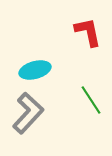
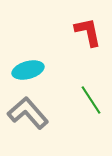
cyan ellipse: moved 7 px left
gray L-shape: rotated 84 degrees counterclockwise
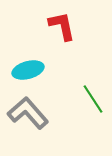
red L-shape: moved 26 px left, 6 px up
green line: moved 2 px right, 1 px up
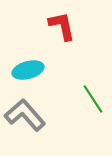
gray L-shape: moved 3 px left, 2 px down
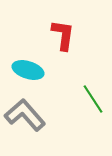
red L-shape: moved 1 px right, 9 px down; rotated 20 degrees clockwise
cyan ellipse: rotated 32 degrees clockwise
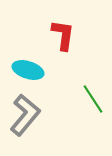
gray L-shape: rotated 81 degrees clockwise
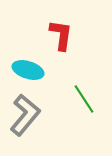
red L-shape: moved 2 px left
green line: moved 9 px left
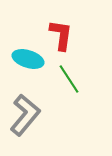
cyan ellipse: moved 11 px up
green line: moved 15 px left, 20 px up
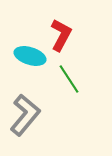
red L-shape: rotated 20 degrees clockwise
cyan ellipse: moved 2 px right, 3 px up
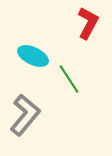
red L-shape: moved 27 px right, 12 px up
cyan ellipse: moved 3 px right; rotated 8 degrees clockwise
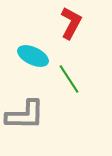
red L-shape: moved 17 px left
gray L-shape: rotated 51 degrees clockwise
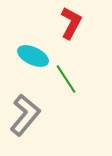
green line: moved 3 px left
gray L-shape: rotated 51 degrees counterclockwise
